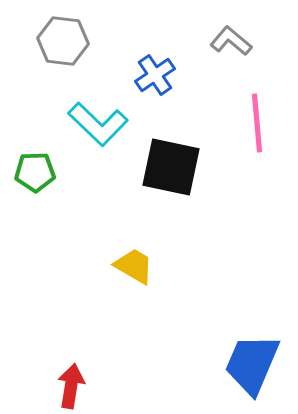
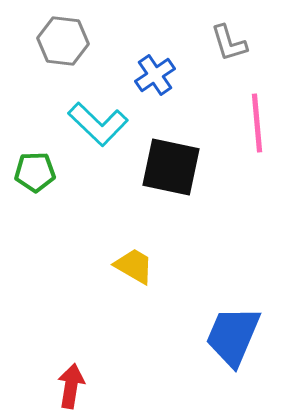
gray L-shape: moved 2 px left, 2 px down; rotated 147 degrees counterclockwise
blue trapezoid: moved 19 px left, 28 px up
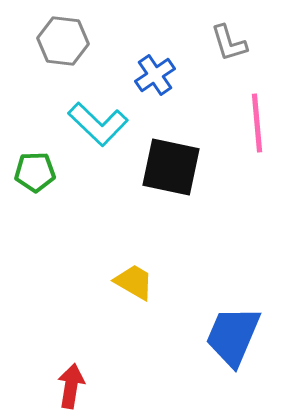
yellow trapezoid: moved 16 px down
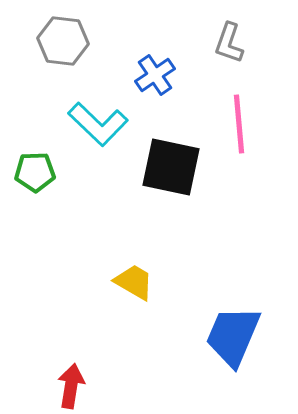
gray L-shape: rotated 36 degrees clockwise
pink line: moved 18 px left, 1 px down
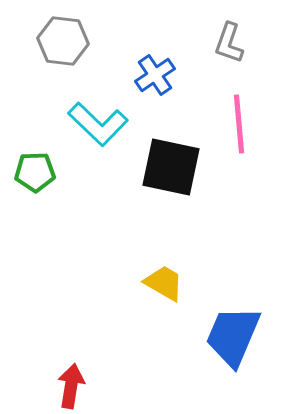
yellow trapezoid: moved 30 px right, 1 px down
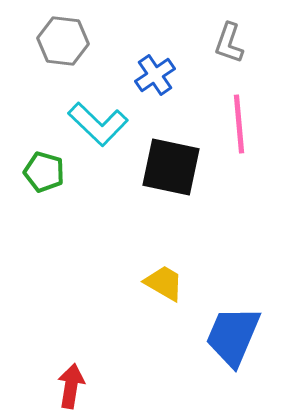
green pentagon: moved 9 px right; rotated 18 degrees clockwise
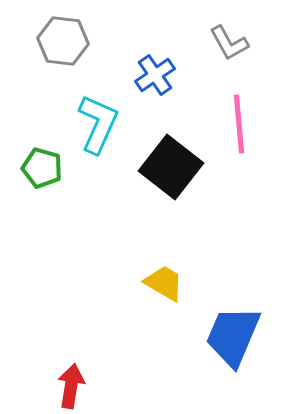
gray L-shape: rotated 48 degrees counterclockwise
cyan L-shape: rotated 110 degrees counterclockwise
black square: rotated 26 degrees clockwise
green pentagon: moved 2 px left, 4 px up
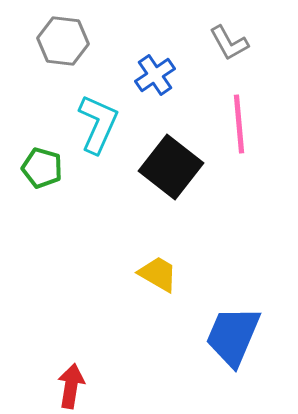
yellow trapezoid: moved 6 px left, 9 px up
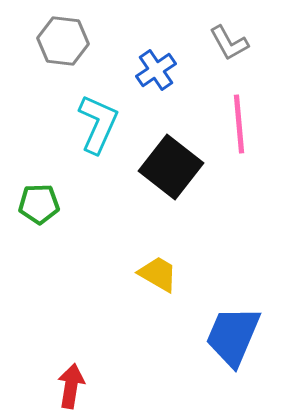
blue cross: moved 1 px right, 5 px up
green pentagon: moved 3 px left, 36 px down; rotated 18 degrees counterclockwise
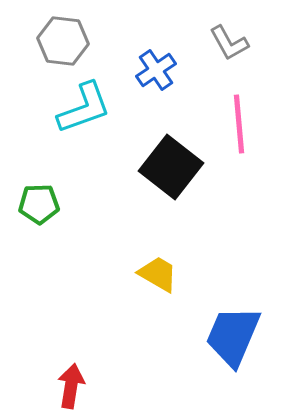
cyan L-shape: moved 14 px left, 16 px up; rotated 46 degrees clockwise
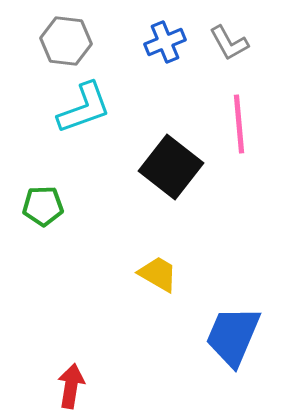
gray hexagon: moved 3 px right
blue cross: moved 9 px right, 28 px up; rotated 12 degrees clockwise
green pentagon: moved 4 px right, 2 px down
